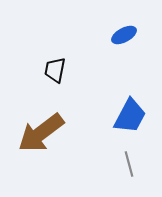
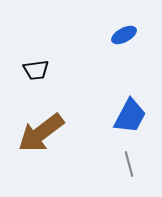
black trapezoid: moved 19 px left; rotated 108 degrees counterclockwise
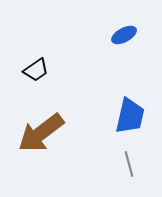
black trapezoid: rotated 28 degrees counterclockwise
blue trapezoid: rotated 15 degrees counterclockwise
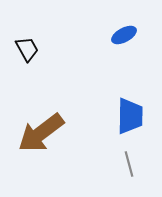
black trapezoid: moved 9 px left, 21 px up; rotated 84 degrees counterclockwise
blue trapezoid: rotated 12 degrees counterclockwise
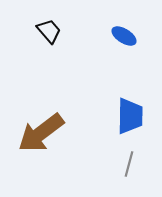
blue ellipse: moved 1 px down; rotated 60 degrees clockwise
black trapezoid: moved 22 px right, 18 px up; rotated 12 degrees counterclockwise
gray line: rotated 30 degrees clockwise
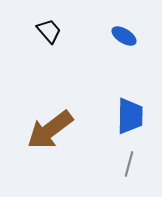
brown arrow: moved 9 px right, 3 px up
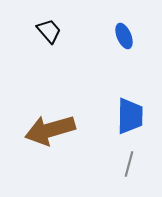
blue ellipse: rotated 35 degrees clockwise
brown arrow: rotated 21 degrees clockwise
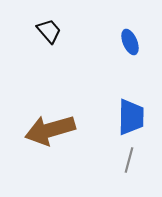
blue ellipse: moved 6 px right, 6 px down
blue trapezoid: moved 1 px right, 1 px down
gray line: moved 4 px up
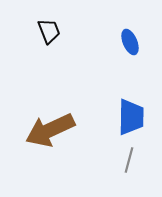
black trapezoid: rotated 20 degrees clockwise
brown arrow: rotated 9 degrees counterclockwise
